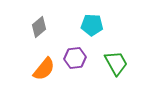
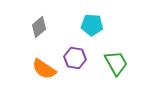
purple hexagon: rotated 15 degrees clockwise
orange semicircle: rotated 85 degrees clockwise
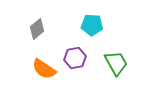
gray diamond: moved 2 px left, 2 px down
purple hexagon: rotated 20 degrees counterclockwise
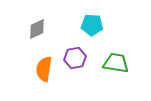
gray diamond: rotated 15 degrees clockwise
green trapezoid: rotated 52 degrees counterclockwise
orange semicircle: rotated 65 degrees clockwise
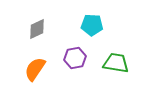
orange semicircle: moved 9 px left; rotated 25 degrees clockwise
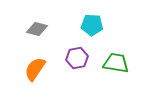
gray diamond: rotated 40 degrees clockwise
purple hexagon: moved 2 px right
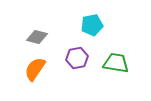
cyan pentagon: rotated 15 degrees counterclockwise
gray diamond: moved 8 px down
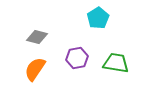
cyan pentagon: moved 6 px right, 7 px up; rotated 20 degrees counterclockwise
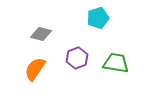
cyan pentagon: rotated 15 degrees clockwise
gray diamond: moved 4 px right, 3 px up
purple hexagon: rotated 10 degrees counterclockwise
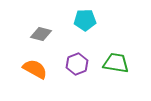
cyan pentagon: moved 13 px left, 2 px down; rotated 15 degrees clockwise
purple hexagon: moved 6 px down
orange semicircle: rotated 85 degrees clockwise
